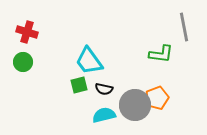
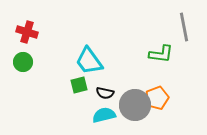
black semicircle: moved 1 px right, 4 px down
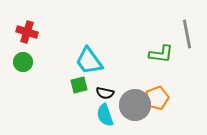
gray line: moved 3 px right, 7 px down
cyan semicircle: moved 1 px right; rotated 95 degrees counterclockwise
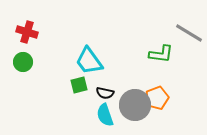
gray line: moved 2 px right, 1 px up; rotated 48 degrees counterclockwise
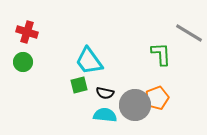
green L-shape: rotated 100 degrees counterclockwise
cyan semicircle: rotated 115 degrees clockwise
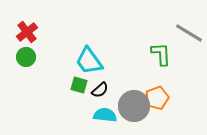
red cross: rotated 35 degrees clockwise
green circle: moved 3 px right, 5 px up
green square: rotated 30 degrees clockwise
black semicircle: moved 5 px left, 3 px up; rotated 54 degrees counterclockwise
gray circle: moved 1 px left, 1 px down
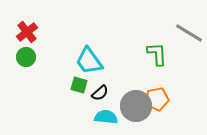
green L-shape: moved 4 px left
black semicircle: moved 3 px down
orange pentagon: moved 1 px down; rotated 10 degrees clockwise
gray circle: moved 2 px right
cyan semicircle: moved 1 px right, 2 px down
